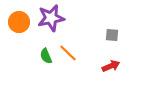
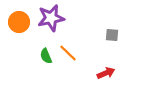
red arrow: moved 5 px left, 7 px down
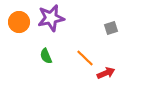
gray square: moved 1 px left, 7 px up; rotated 24 degrees counterclockwise
orange line: moved 17 px right, 5 px down
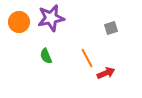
orange line: moved 2 px right; rotated 18 degrees clockwise
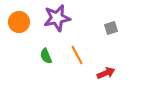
purple star: moved 6 px right
orange line: moved 10 px left, 3 px up
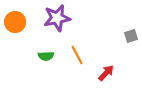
orange circle: moved 4 px left
gray square: moved 20 px right, 8 px down
green semicircle: rotated 70 degrees counterclockwise
red arrow: rotated 24 degrees counterclockwise
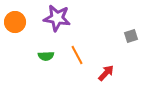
purple star: rotated 20 degrees clockwise
